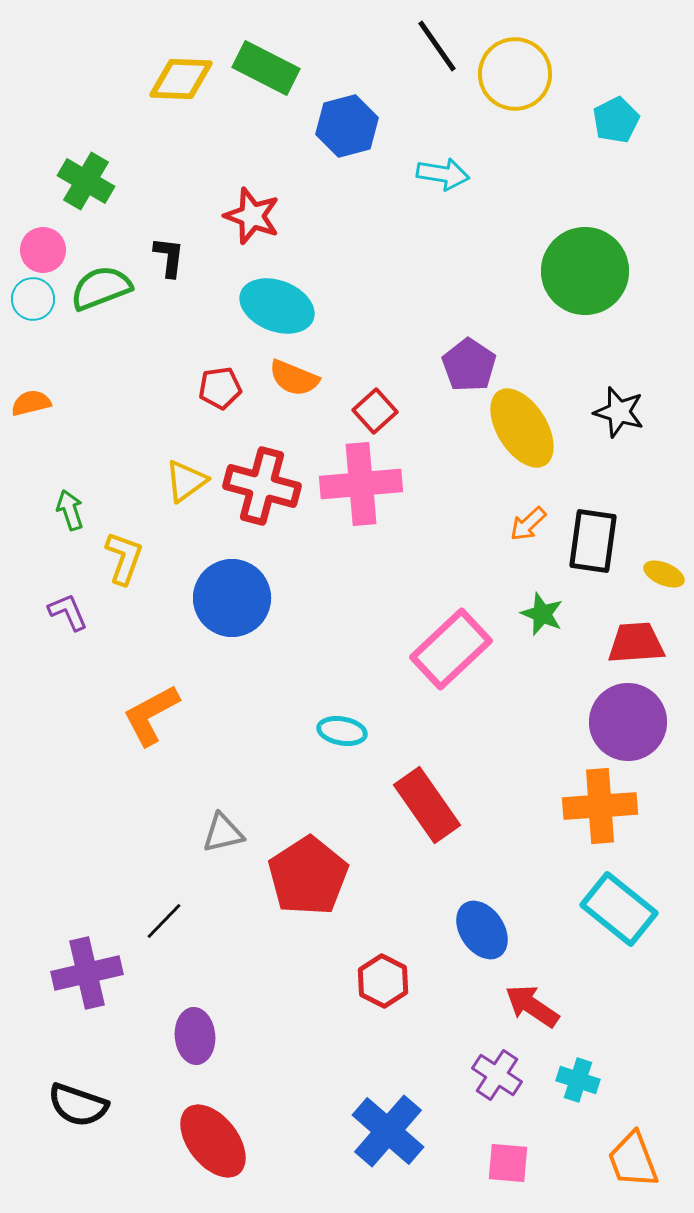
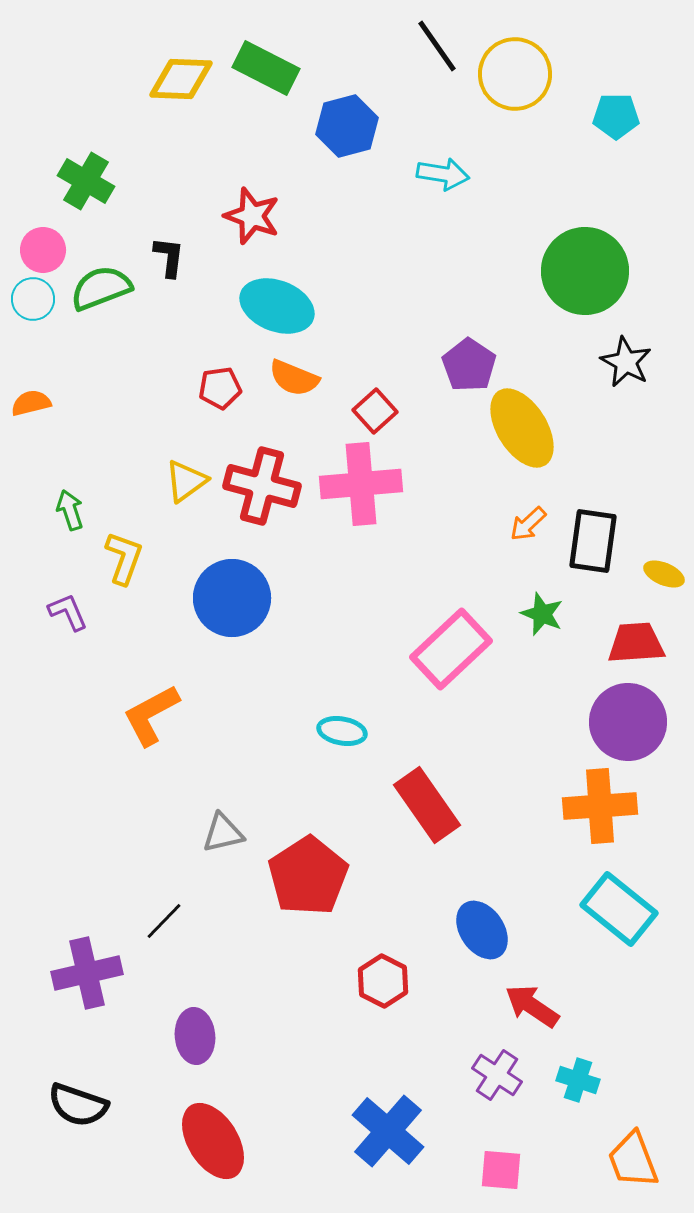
cyan pentagon at (616, 120): moved 4 px up; rotated 27 degrees clockwise
black star at (619, 412): moved 7 px right, 50 px up; rotated 12 degrees clockwise
red ellipse at (213, 1141): rotated 6 degrees clockwise
pink square at (508, 1163): moved 7 px left, 7 px down
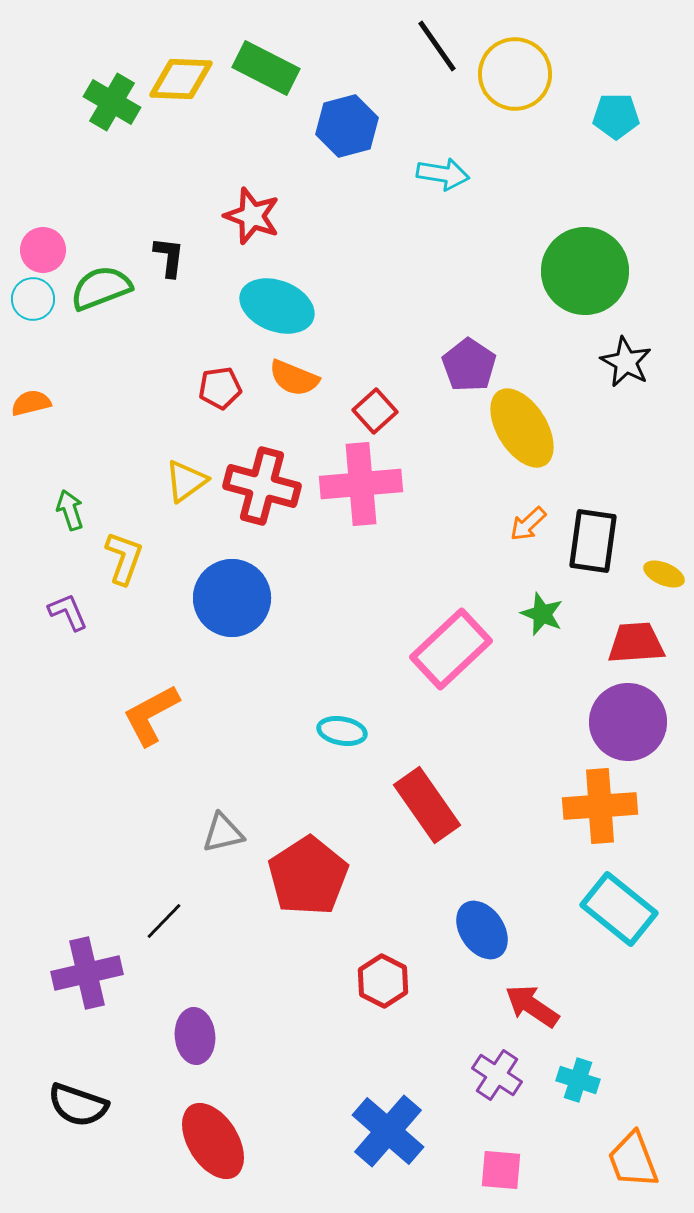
green cross at (86, 181): moved 26 px right, 79 px up
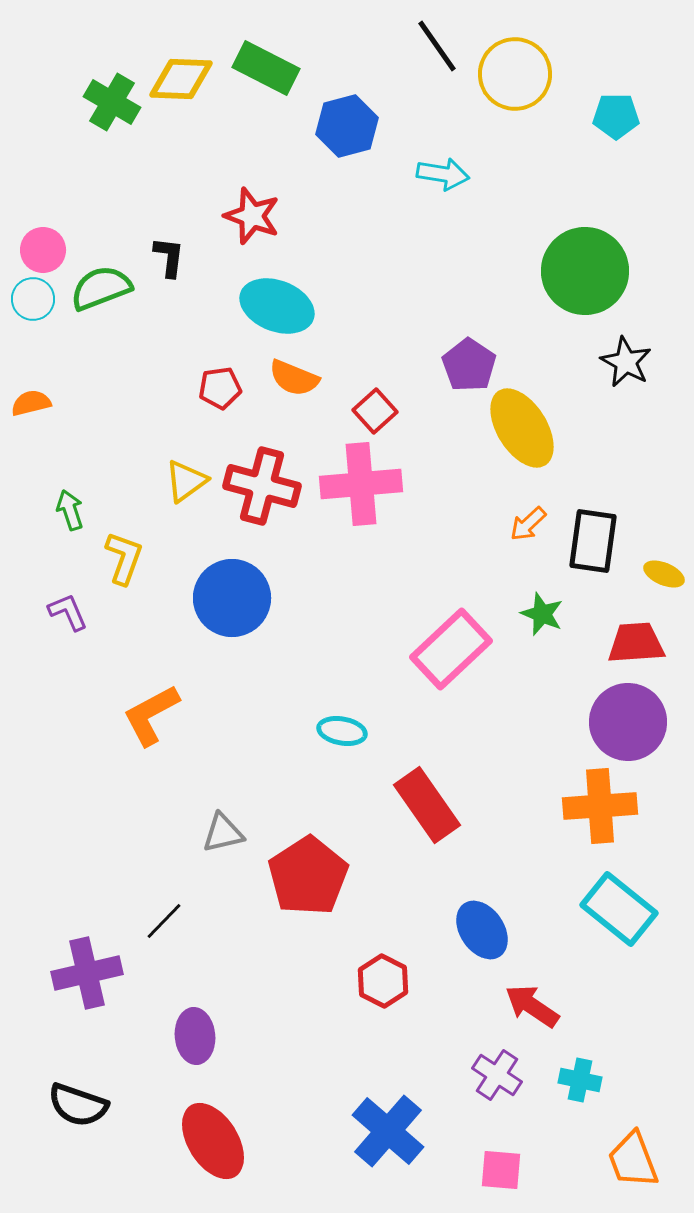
cyan cross at (578, 1080): moved 2 px right; rotated 6 degrees counterclockwise
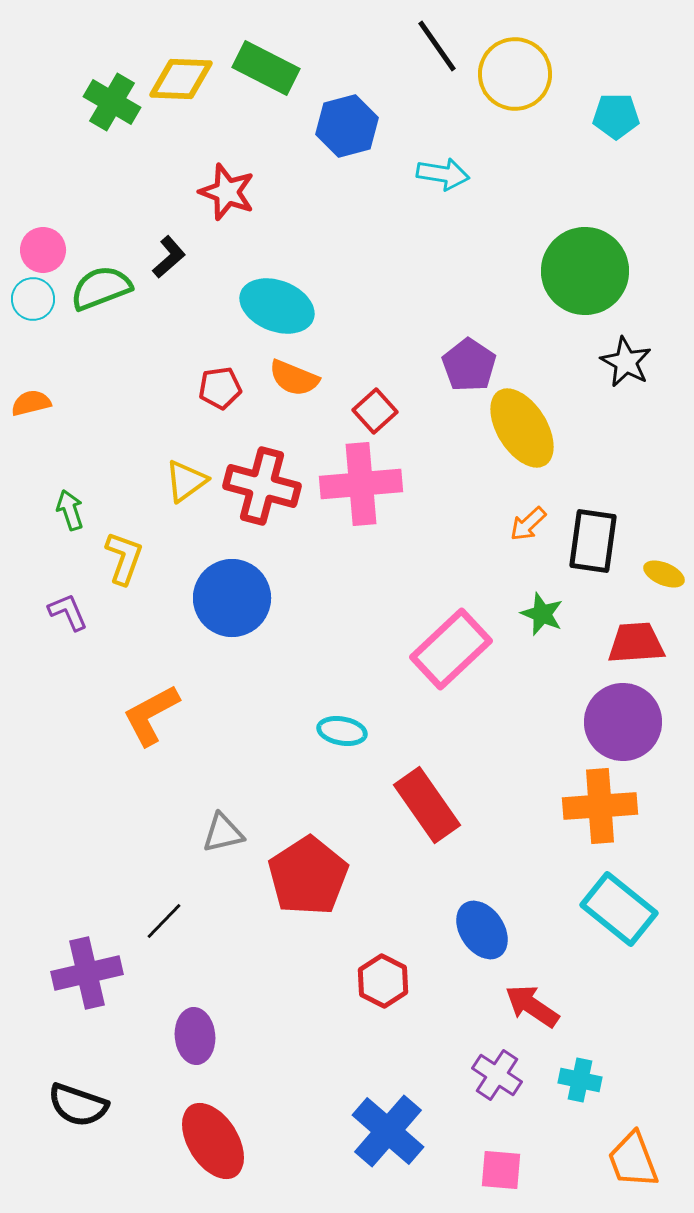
red star at (252, 216): moved 25 px left, 24 px up
black L-shape at (169, 257): rotated 42 degrees clockwise
purple circle at (628, 722): moved 5 px left
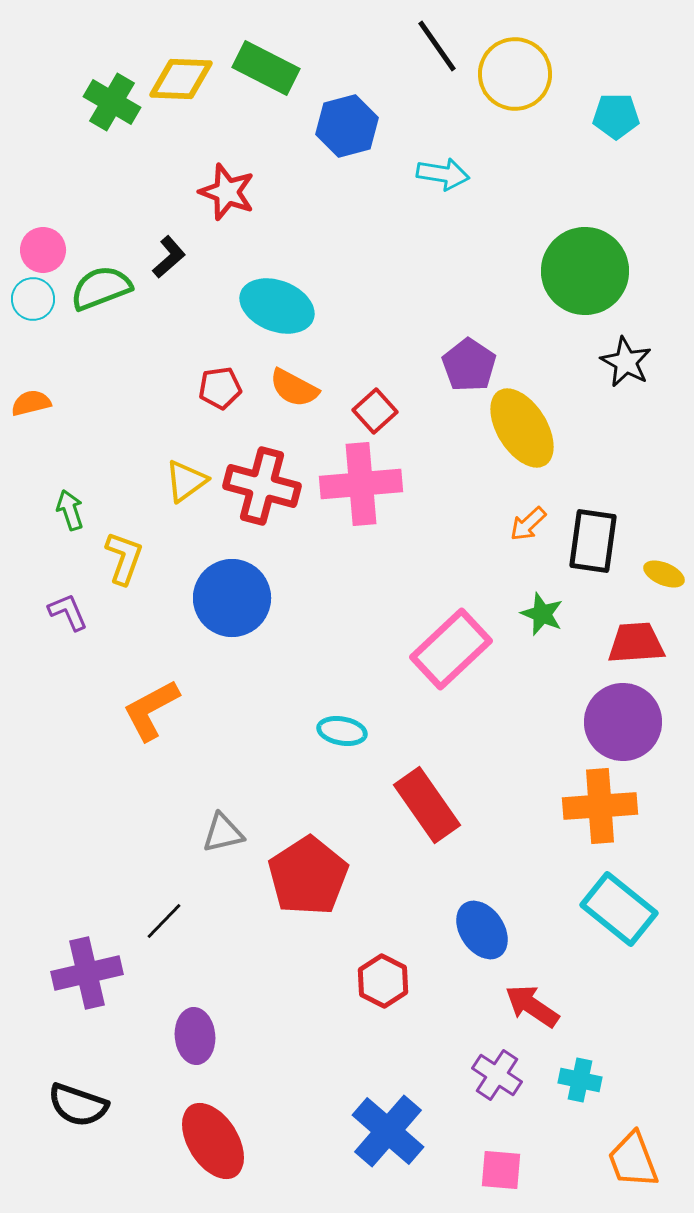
orange semicircle at (294, 378): moved 10 px down; rotated 6 degrees clockwise
orange L-shape at (151, 715): moved 5 px up
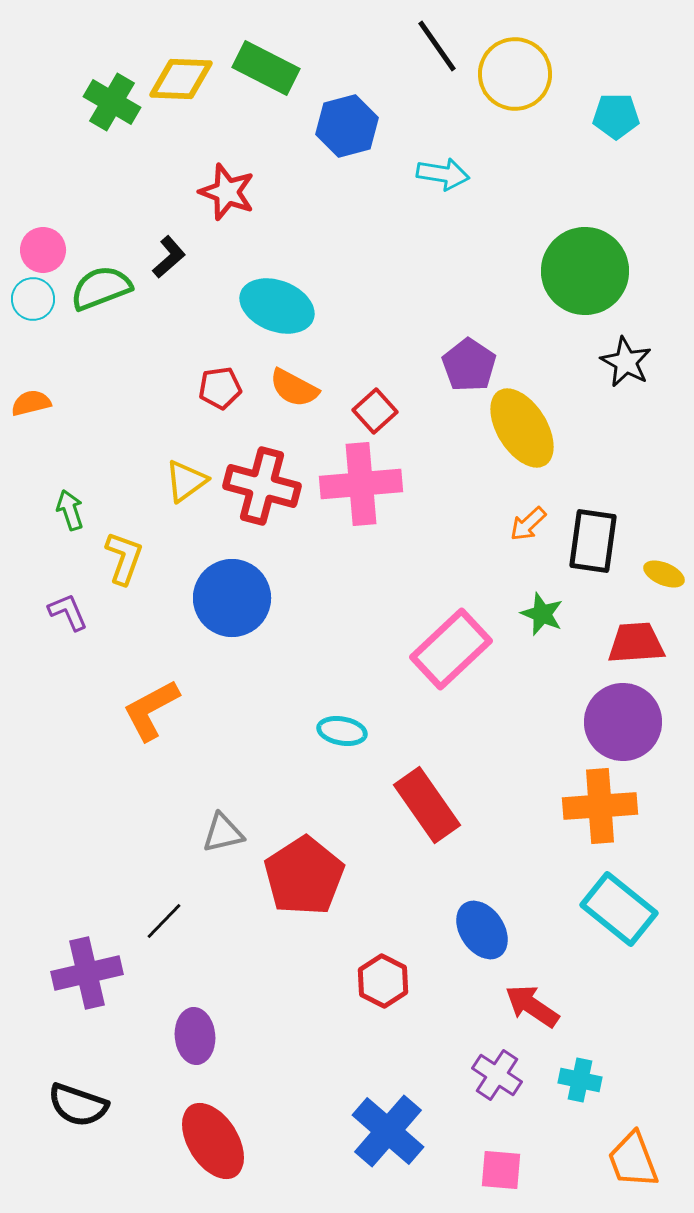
red pentagon at (308, 876): moved 4 px left
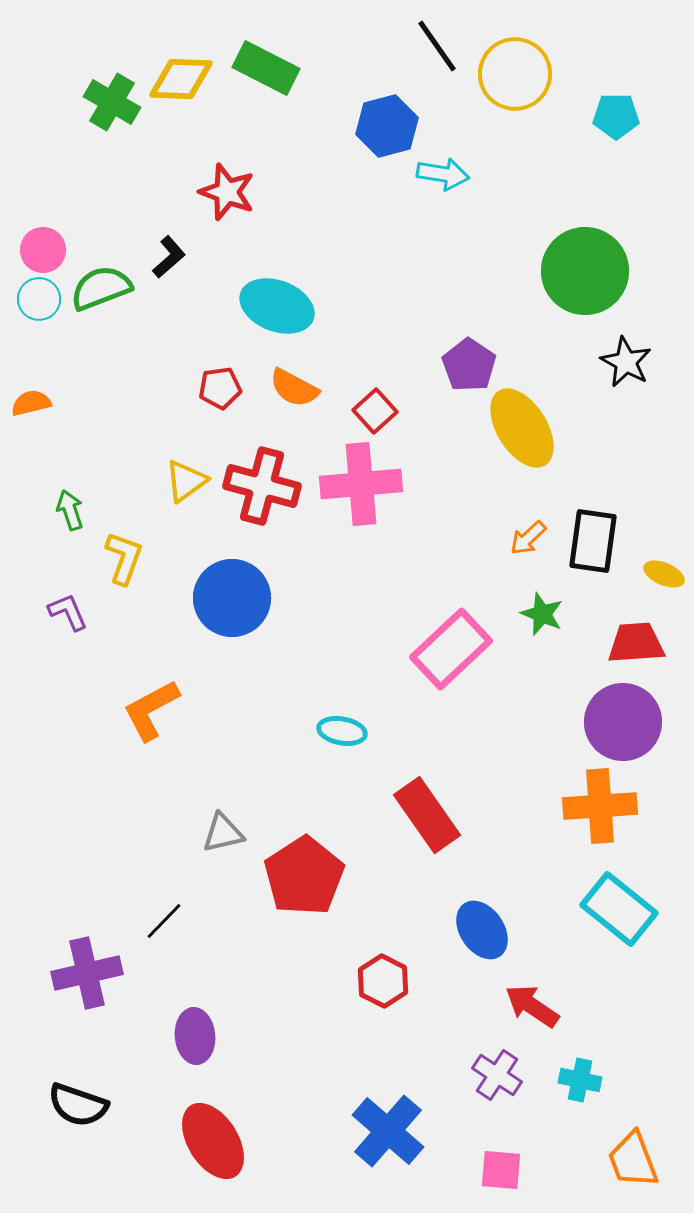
blue hexagon at (347, 126): moved 40 px right
cyan circle at (33, 299): moved 6 px right
orange arrow at (528, 524): moved 14 px down
red rectangle at (427, 805): moved 10 px down
